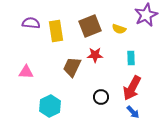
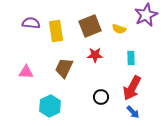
brown trapezoid: moved 8 px left, 1 px down
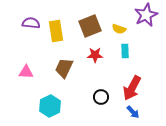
cyan rectangle: moved 6 px left, 7 px up
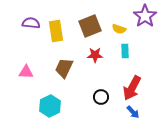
purple star: moved 1 px left, 1 px down; rotated 10 degrees counterclockwise
